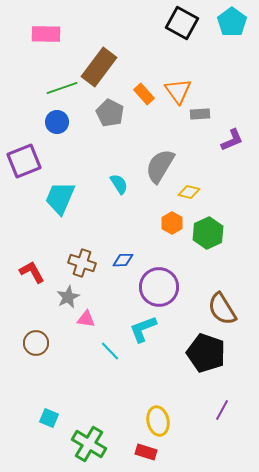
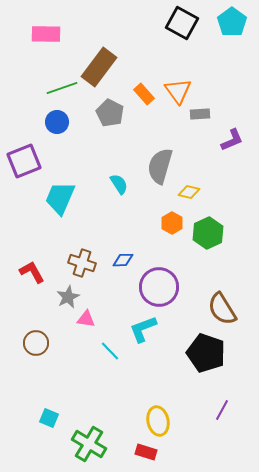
gray semicircle: rotated 15 degrees counterclockwise
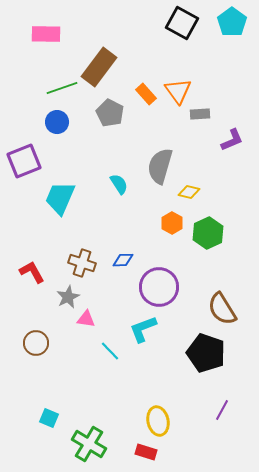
orange rectangle: moved 2 px right
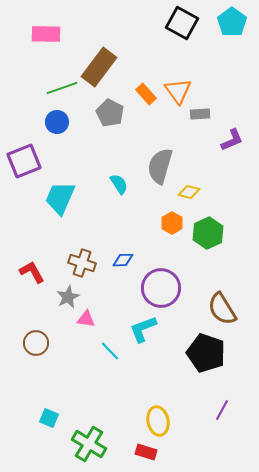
purple circle: moved 2 px right, 1 px down
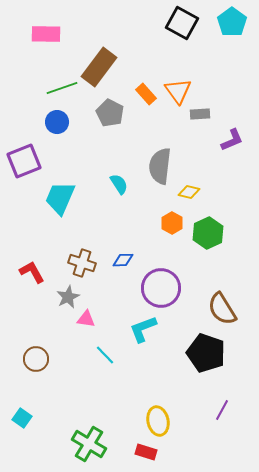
gray semicircle: rotated 9 degrees counterclockwise
brown circle: moved 16 px down
cyan line: moved 5 px left, 4 px down
cyan square: moved 27 px left; rotated 12 degrees clockwise
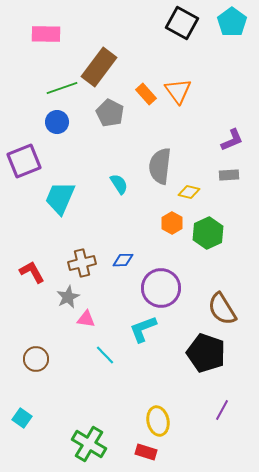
gray rectangle: moved 29 px right, 61 px down
brown cross: rotated 32 degrees counterclockwise
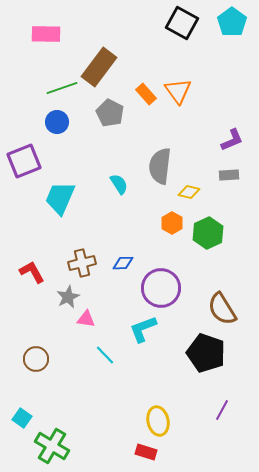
blue diamond: moved 3 px down
green cross: moved 37 px left, 2 px down
